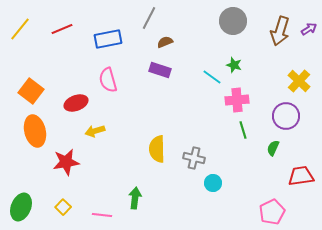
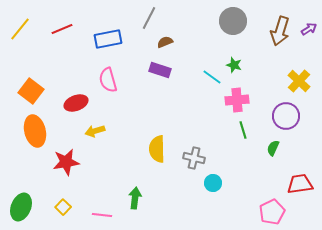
red trapezoid: moved 1 px left, 8 px down
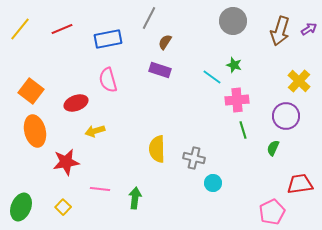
brown semicircle: rotated 35 degrees counterclockwise
pink line: moved 2 px left, 26 px up
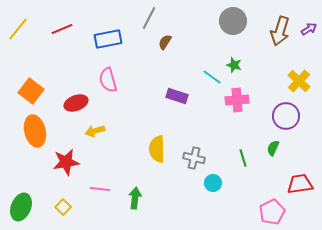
yellow line: moved 2 px left
purple rectangle: moved 17 px right, 26 px down
green line: moved 28 px down
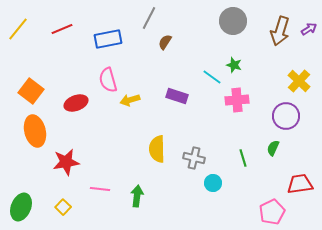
yellow arrow: moved 35 px right, 31 px up
green arrow: moved 2 px right, 2 px up
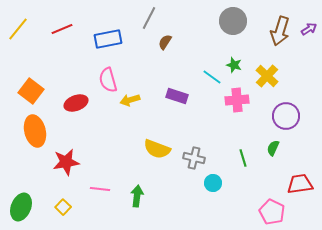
yellow cross: moved 32 px left, 5 px up
yellow semicircle: rotated 68 degrees counterclockwise
pink pentagon: rotated 20 degrees counterclockwise
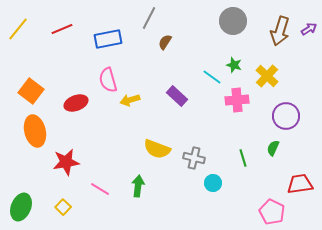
purple rectangle: rotated 25 degrees clockwise
pink line: rotated 24 degrees clockwise
green arrow: moved 1 px right, 10 px up
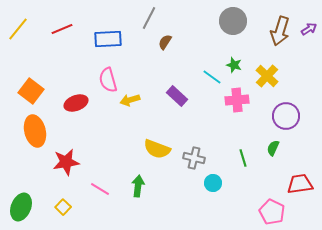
blue rectangle: rotated 8 degrees clockwise
